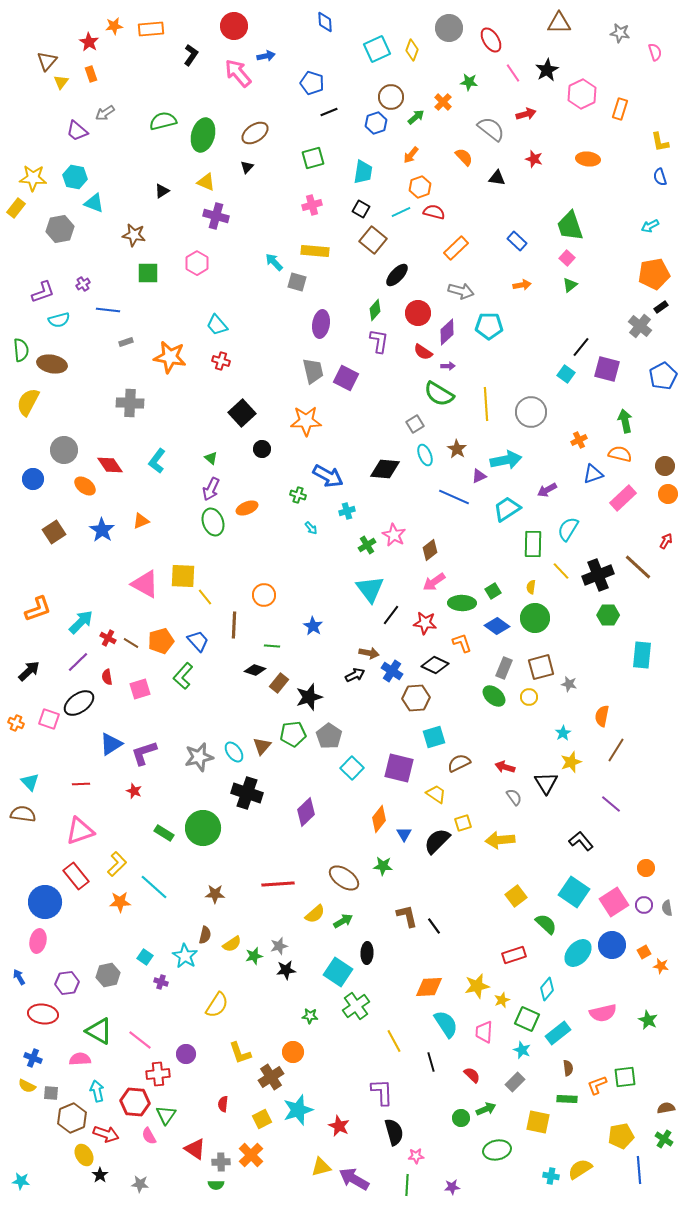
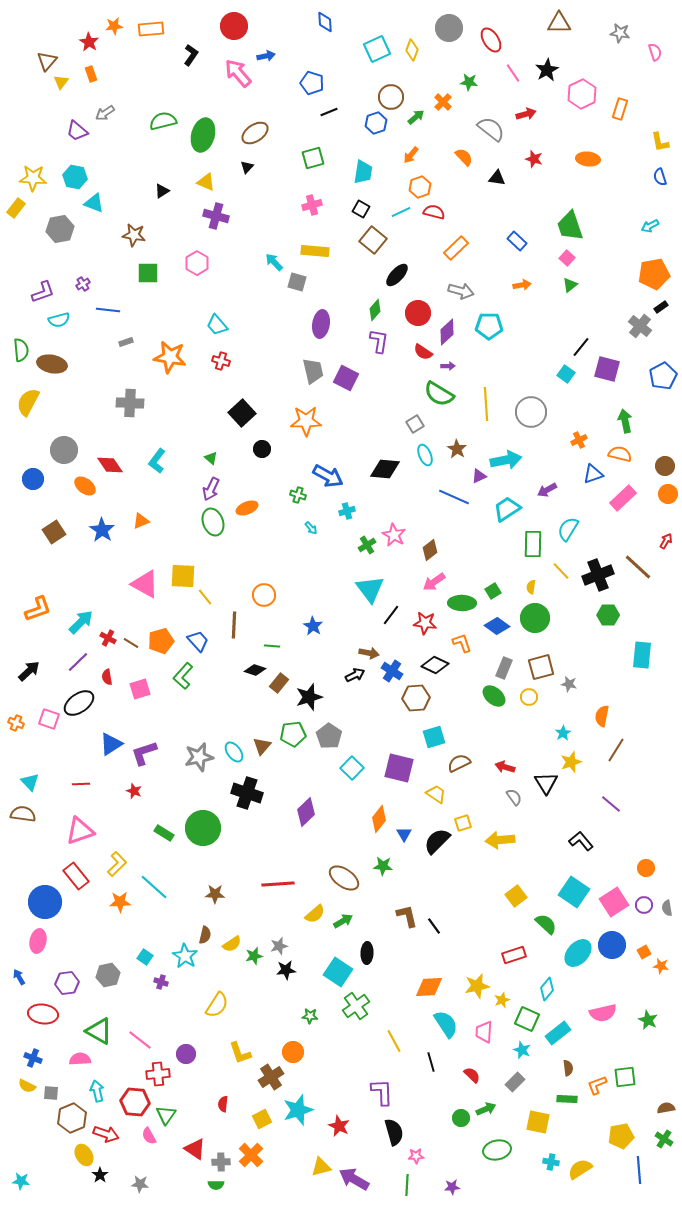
cyan cross at (551, 1176): moved 14 px up
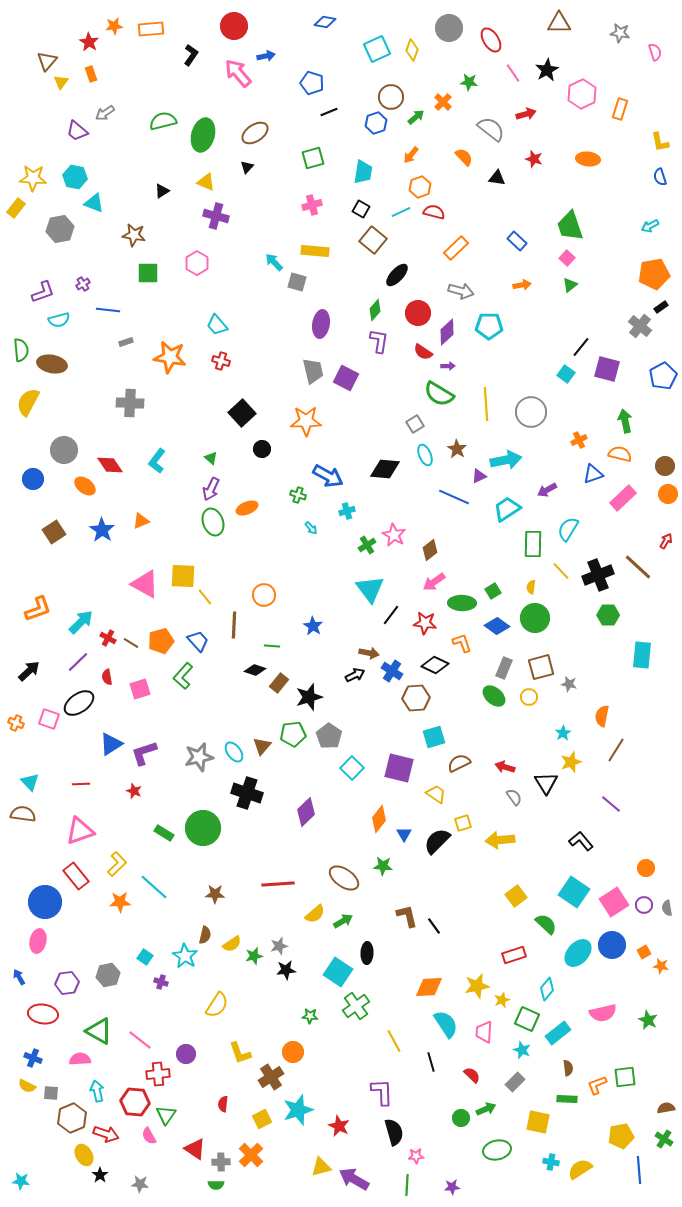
blue diamond at (325, 22): rotated 75 degrees counterclockwise
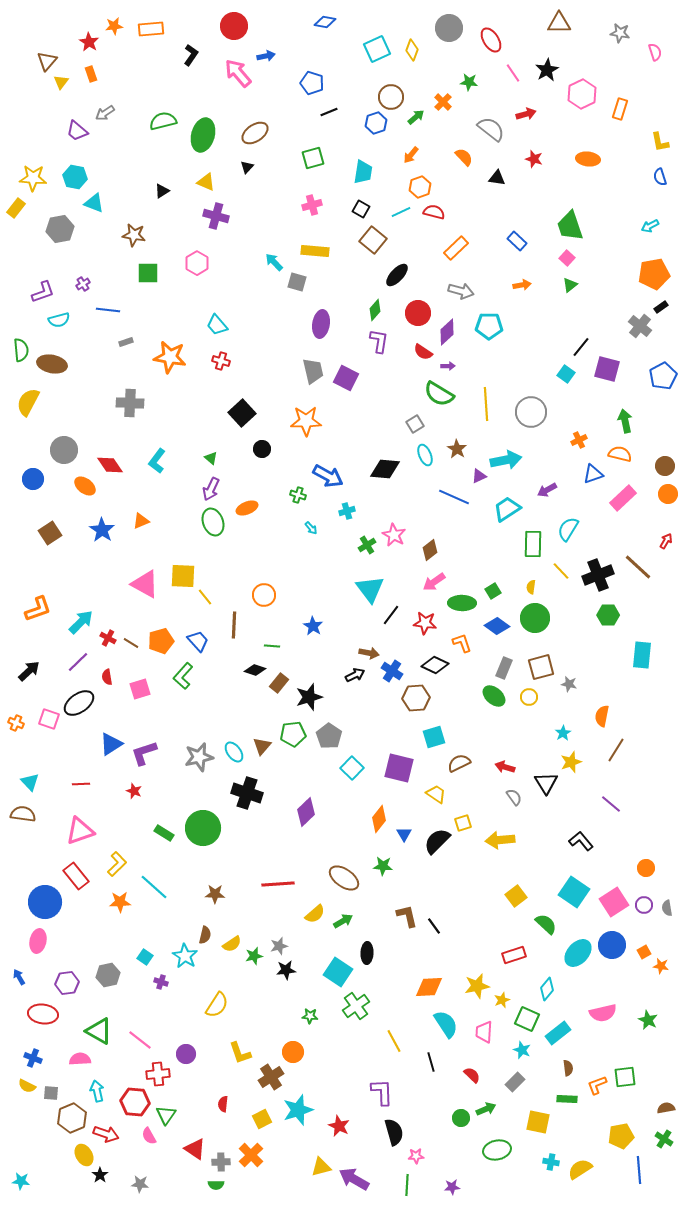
brown square at (54, 532): moved 4 px left, 1 px down
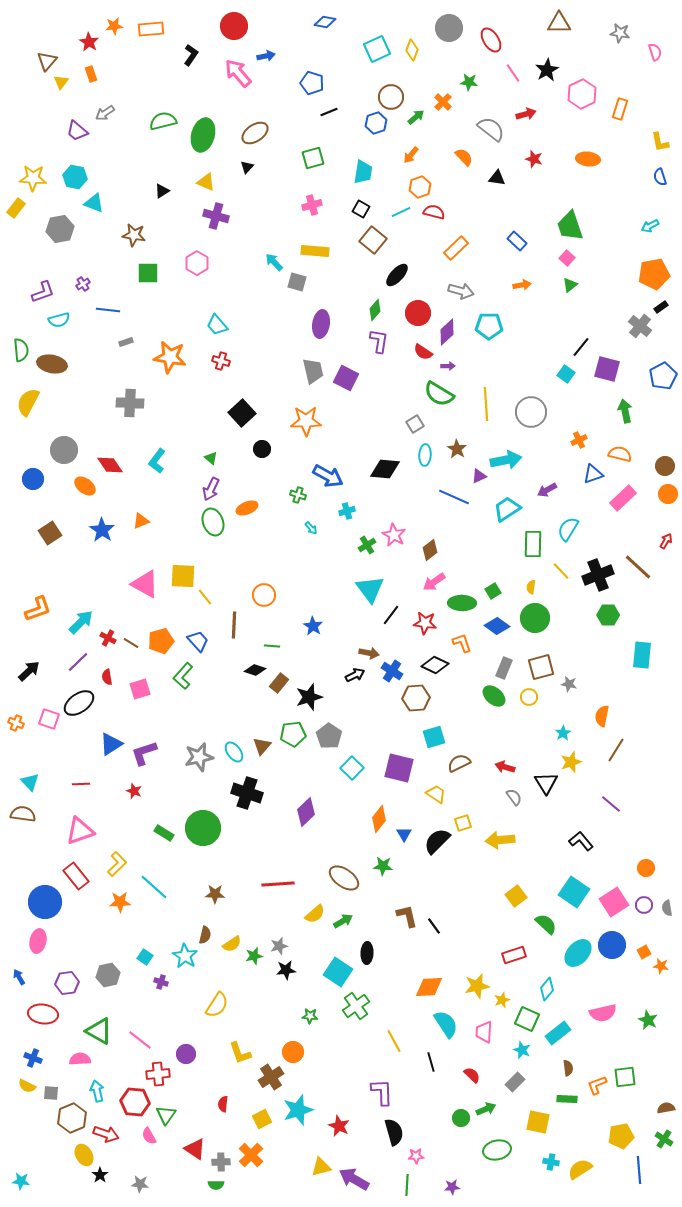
green arrow at (625, 421): moved 10 px up
cyan ellipse at (425, 455): rotated 25 degrees clockwise
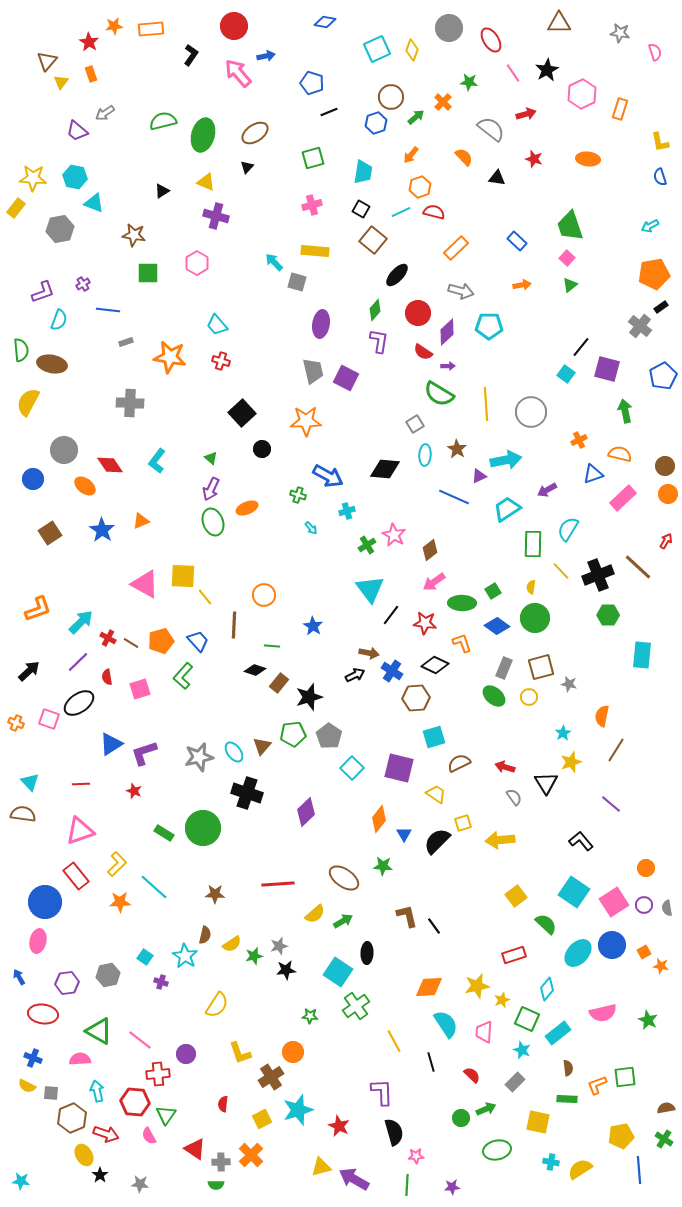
cyan semicircle at (59, 320): rotated 55 degrees counterclockwise
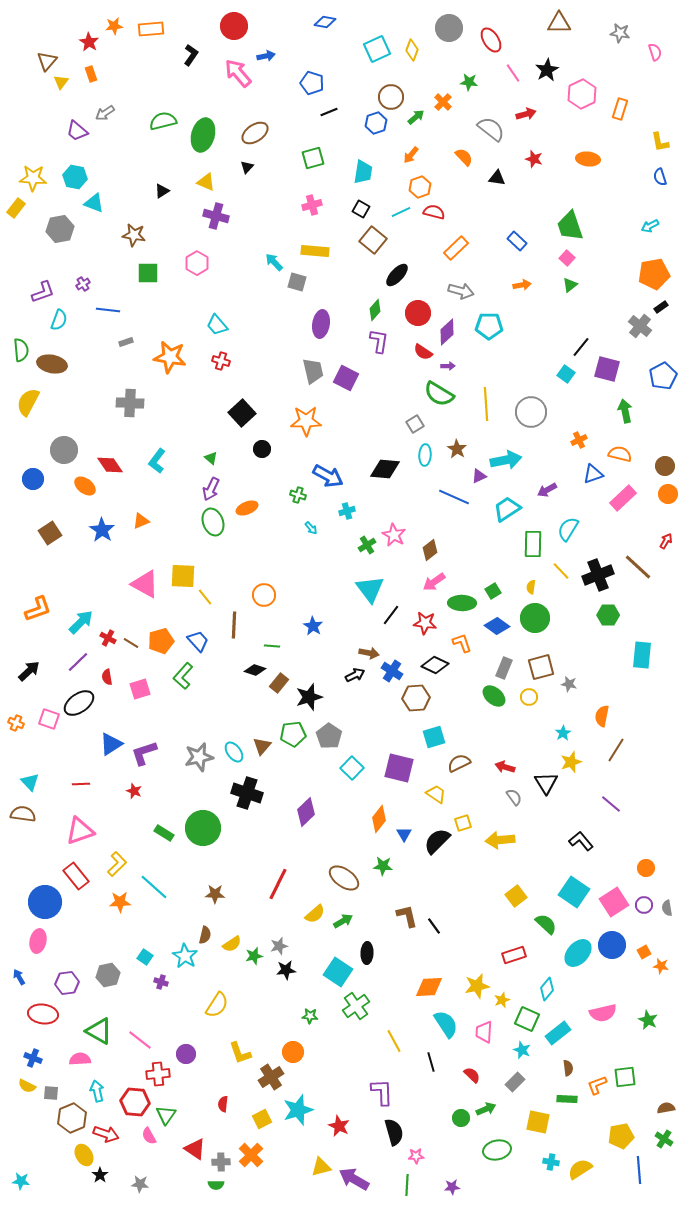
red line at (278, 884): rotated 60 degrees counterclockwise
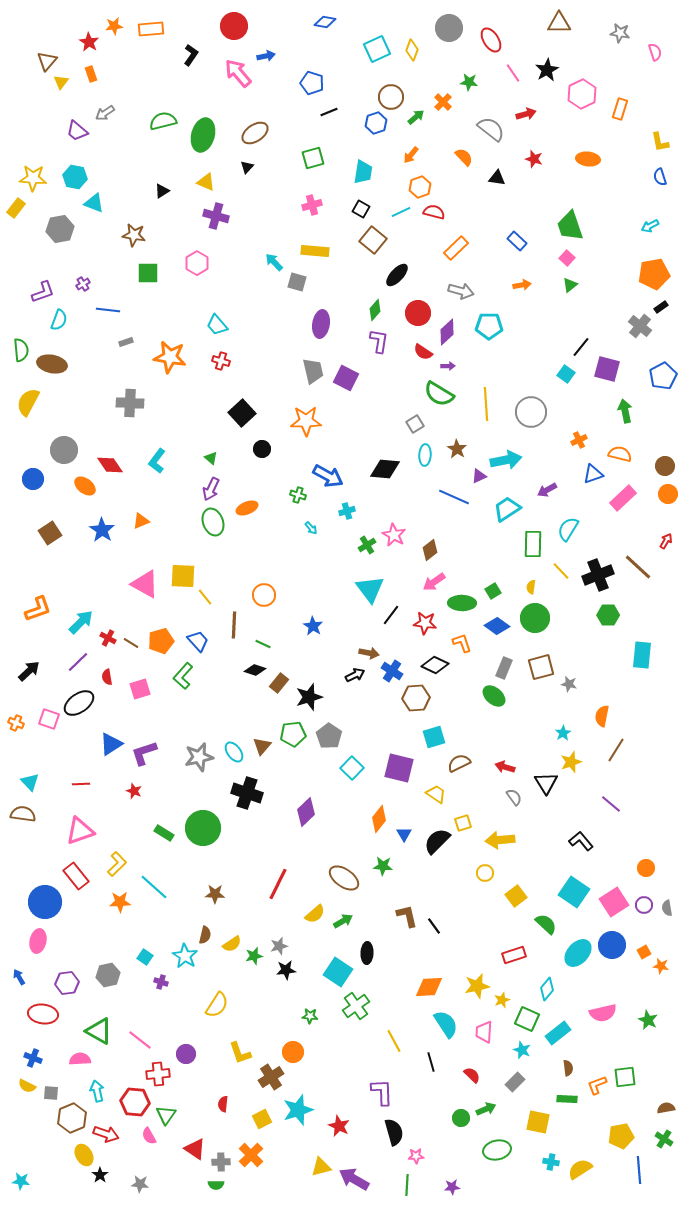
green line at (272, 646): moved 9 px left, 2 px up; rotated 21 degrees clockwise
yellow circle at (529, 697): moved 44 px left, 176 px down
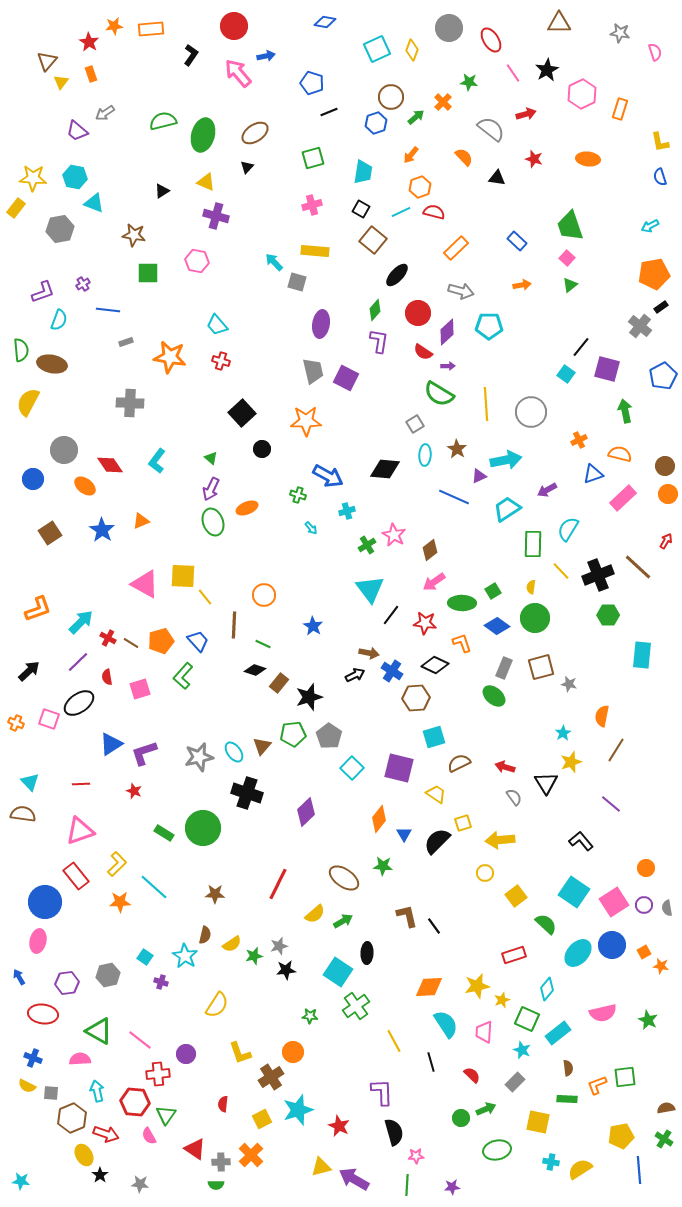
pink hexagon at (197, 263): moved 2 px up; rotated 20 degrees counterclockwise
